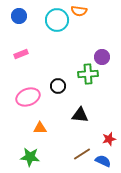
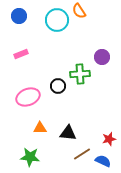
orange semicircle: rotated 49 degrees clockwise
green cross: moved 8 px left
black triangle: moved 12 px left, 18 px down
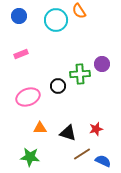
cyan circle: moved 1 px left
purple circle: moved 7 px down
black triangle: rotated 12 degrees clockwise
red star: moved 13 px left, 10 px up
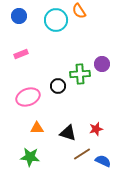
orange triangle: moved 3 px left
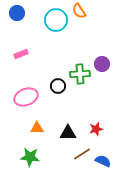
blue circle: moved 2 px left, 3 px up
pink ellipse: moved 2 px left
black triangle: rotated 18 degrees counterclockwise
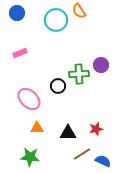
pink rectangle: moved 1 px left, 1 px up
purple circle: moved 1 px left, 1 px down
green cross: moved 1 px left
pink ellipse: moved 3 px right, 2 px down; rotated 65 degrees clockwise
